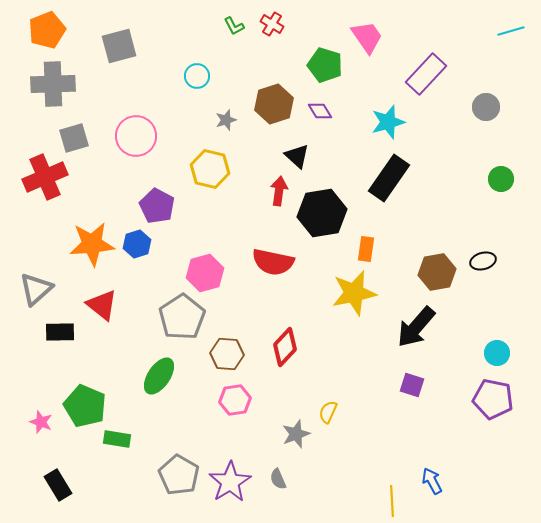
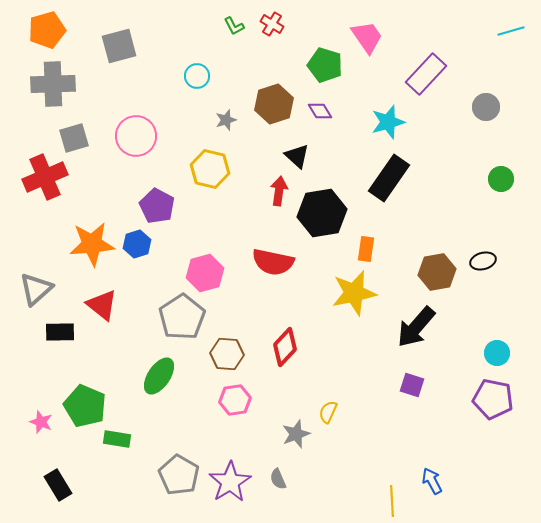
orange pentagon at (47, 30): rotated 6 degrees clockwise
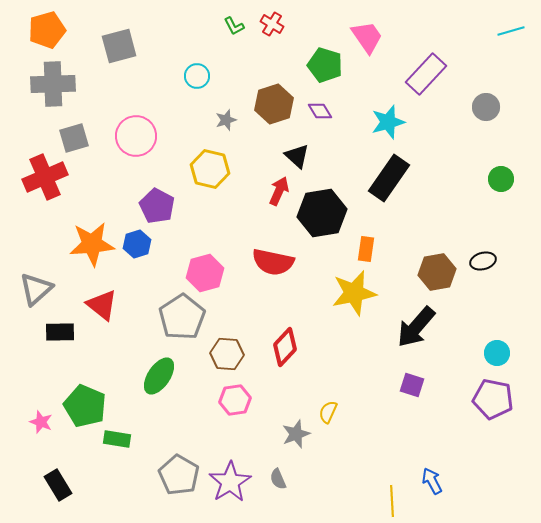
red arrow at (279, 191): rotated 16 degrees clockwise
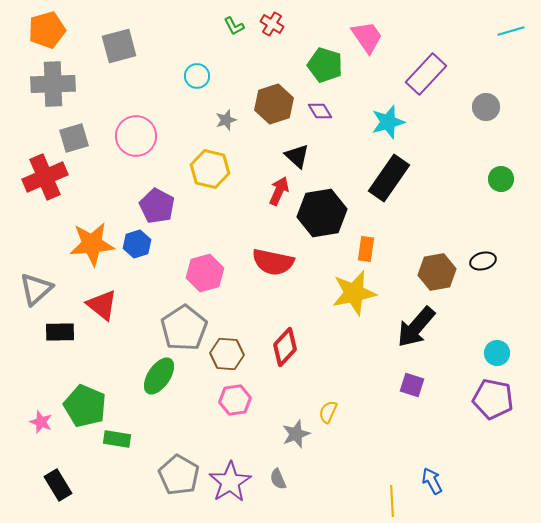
gray pentagon at (182, 317): moved 2 px right, 11 px down
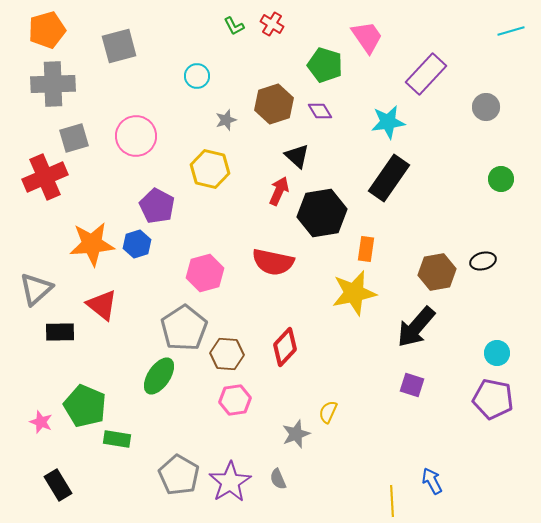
cyan star at (388, 122): rotated 8 degrees clockwise
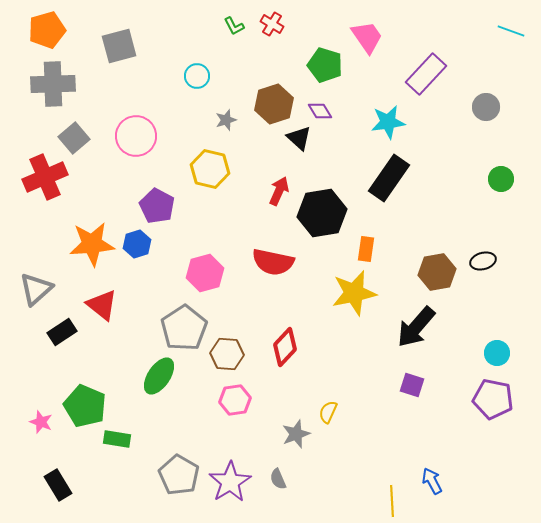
cyan line at (511, 31): rotated 36 degrees clockwise
gray square at (74, 138): rotated 24 degrees counterclockwise
black triangle at (297, 156): moved 2 px right, 18 px up
black rectangle at (60, 332): moved 2 px right; rotated 32 degrees counterclockwise
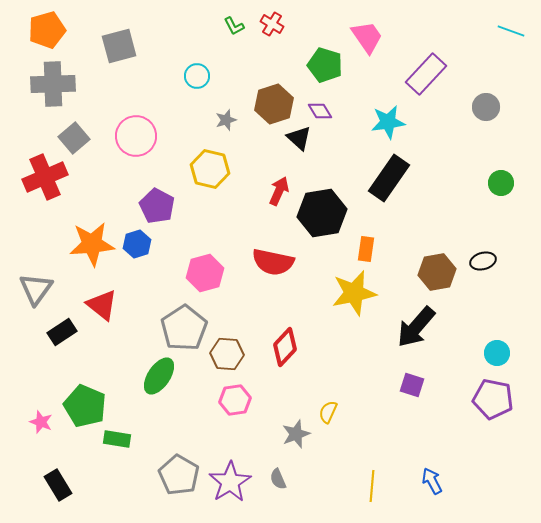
green circle at (501, 179): moved 4 px down
gray triangle at (36, 289): rotated 12 degrees counterclockwise
yellow line at (392, 501): moved 20 px left, 15 px up; rotated 8 degrees clockwise
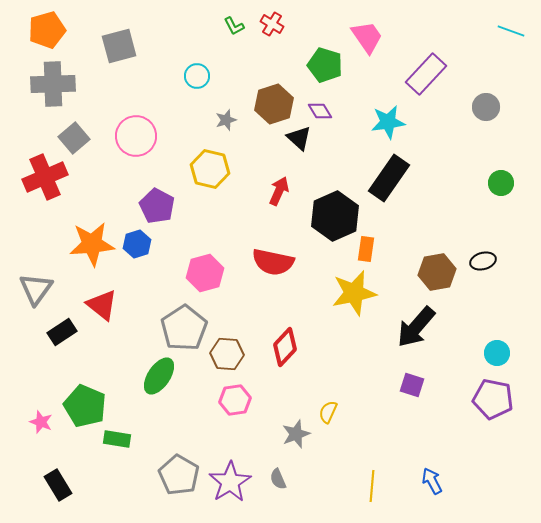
black hexagon at (322, 213): moved 13 px right, 3 px down; rotated 15 degrees counterclockwise
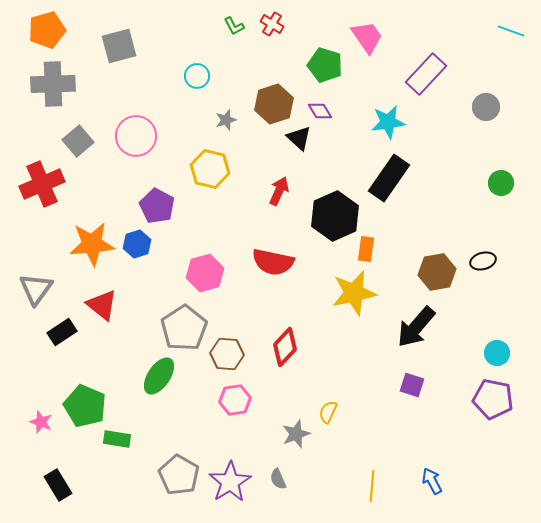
gray square at (74, 138): moved 4 px right, 3 px down
red cross at (45, 177): moved 3 px left, 7 px down
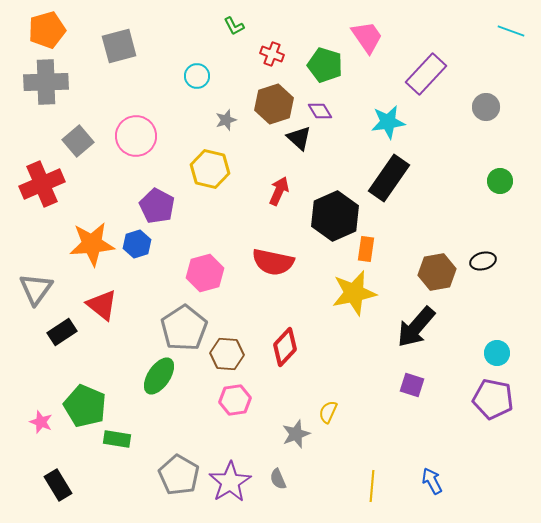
red cross at (272, 24): moved 30 px down; rotated 10 degrees counterclockwise
gray cross at (53, 84): moved 7 px left, 2 px up
green circle at (501, 183): moved 1 px left, 2 px up
